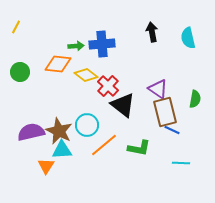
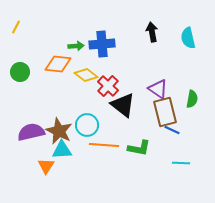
green semicircle: moved 3 px left
orange line: rotated 44 degrees clockwise
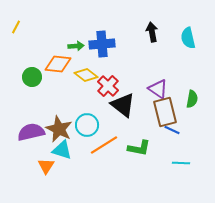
green circle: moved 12 px right, 5 px down
brown star: moved 2 px up
orange line: rotated 36 degrees counterclockwise
cyan triangle: rotated 20 degrees clockwise
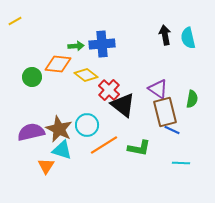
yellow line: moved 1 px left, 6 px up; rotated 32 degrees clockwise
black arrow: moved 13 px right, 3 px down
red cross: moved 1 px right, 4 px down
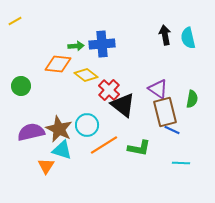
green circle: moved 11 px left, 9 px down
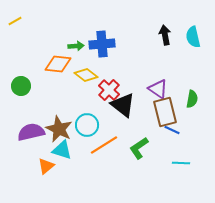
cyan semicircle: moved 5 px right, 1 px up
green L-shape: rotated 135 degrees clockwise
orange triangle: rotated 18 degrees clockwise
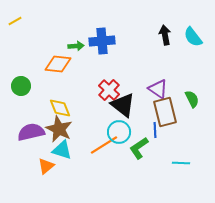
cyan semicircle: rotated 25 degrees counterclockwise
blue cross: moved 3 px up
yellow diamond: moved 26 px left, 33 px down; rotated 30 degrees clockwise
green semicircle: rotated 36 degrees counterclockwise
cyan circle: moved 32 px right, 7 px down
blue line: moved 17 px left; rotated 63 degrees clockwise
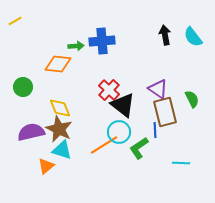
green circle: moved 2 px right, 1 px down
